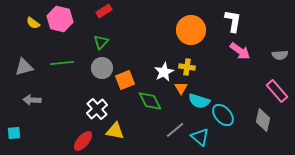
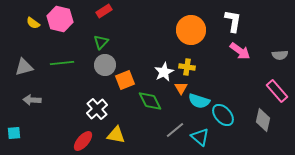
gray circle: moved 3 px right, 3 px up
yellow triangle: moved 1 px right, 4 px down
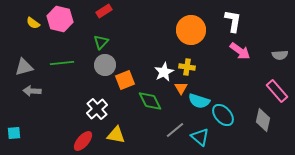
gray arrow: moved 9 px up
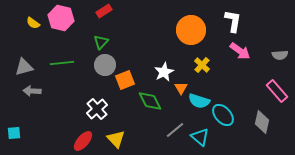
pink hexagon: moved 1 px right, 1 px up
yellow cross: moved 15 px right, 2 px up; rotated 35 degrees clockwise
gray diamond: moved 1 px left, 2 px down
yellow triangle: moved 4 px down; rotated 36 degrees clockwise
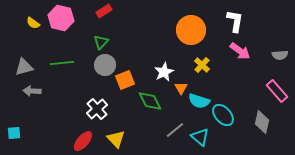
white L-shape: moved 2 px right
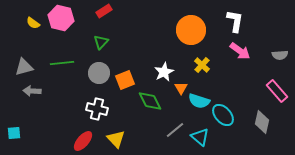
gray circle: moved 6 px left, 8 px down
white cross: rotated 35 degrees counterclockwise
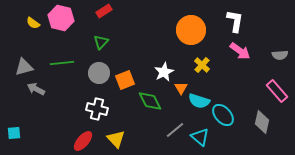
gray arrow: moved 4 px right, 2 px up; rotated 24 degrees clockwise
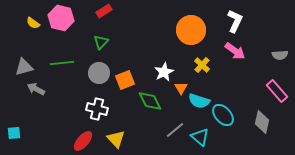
white L-shape: rotated 15 degrees clockwise
pink arrow: moved 5 px left
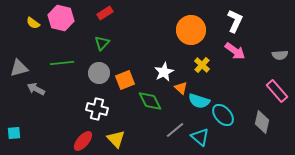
red rectangle: moved 1 px right, 2 px down
green triangle: moved 1 px right, 1 px down
gray triangle: moved 5 px left, 1 px down
orange triangle: rotated 16 degrees counterclockwise
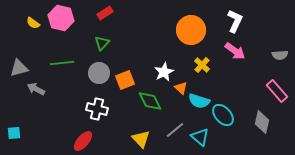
yellow triangle: moved 25 px right
